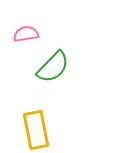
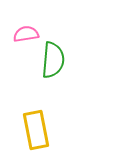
green semicircle: moved 7 px up; rotated 39 degrees counterclockwise
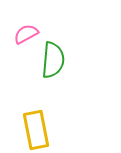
pink semicircle: rotated 20 degrees counterclockwise
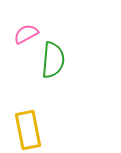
yellow rectangle: moved 8 px left
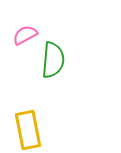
pink semicircle: moved 1 px left, 1 px down
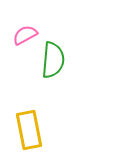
yellow rectangle: moved 1 px right
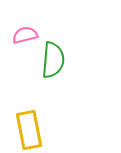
pink semicircle: rotated 15 degrees clockwise
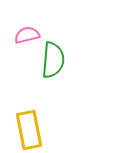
pink semicircle: moved 2 px right
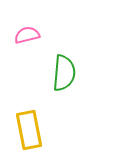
green semicircle: moved 11 px right, 13 px down
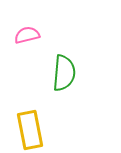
yellow rectangle: moved 1 px right
